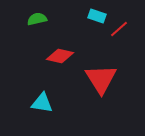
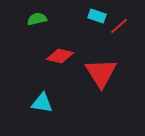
red line: moved 3 px up
red triangle: moved 6 px up
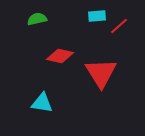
cyan rectangle: rotated 24 degrees counterclockwise
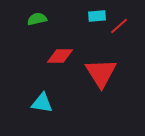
red diamond: rotated 12 degrees counterclockwise
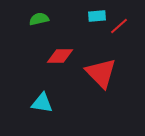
green semicircle: moved 2 px right
red triangle: rotated 12 degrees counterclockwise
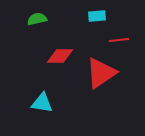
green semicircle: moved 2 px left
red line: moved 14 px down; rotated 36 degrees clockwise
red triangle: rotated 40 degrees clockwise
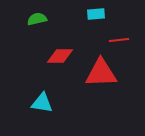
cyan rectangle: moved 1 px left, 2 px up
red triangle: rotated 32 degrees clockwise
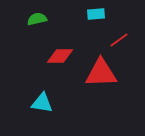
red line: rotated 30 degrees counterclockwise
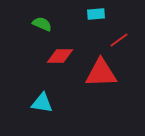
green semicircle: moved 5 px right, 5 px down; rotated 36 degrees clockwise
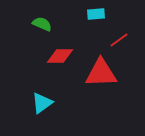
cyan triangle: rotated 45 degrees counterclockwise
